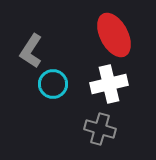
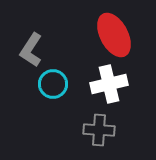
gray L-shape: moved 1 px up
gray cross: moved 1 px left, 1 px down; rotated 12 degrees counterclockwise
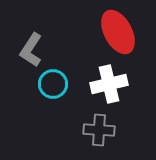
red ellipse: moved 4 px right, 3 px up
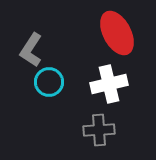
red ellipse: moved 1 px left, 1 px down
cyan circle: moved 4 px left, 2 px up
gray cross: rotated 8 degrees counterclockwise
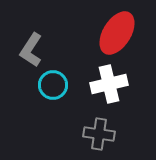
red ellipse: rotated 60 degrees clockwise
cyan circle: moved 4 px right, 3 px down
gray cross: moved 4 px down; rotated 12 degrees clockwise
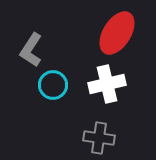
white cross: moved 2 px left
gray cross: moved 4 px down
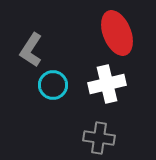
red ellipse: rotated 54 degrees counterclockwise
